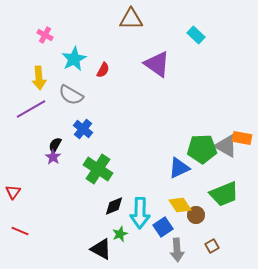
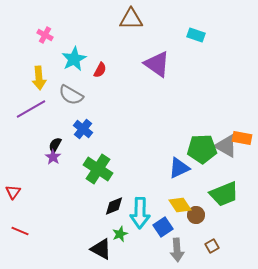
cyan rectangle: rotated 24 degrees counterclockwise
red semicircle: moved 3 px left
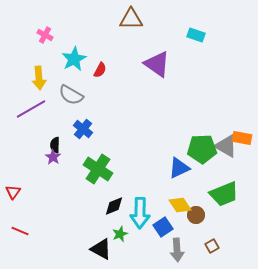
black semicircle: rotated 28 degrees counterclockwise
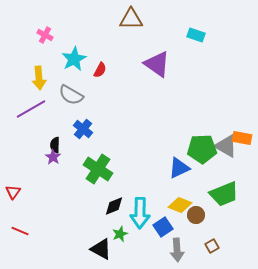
yellow diamond: rotated 35 degrees counterclockwise
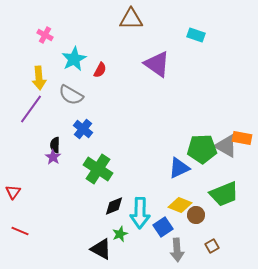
purple line: rotated 24 degrees counterclockwise
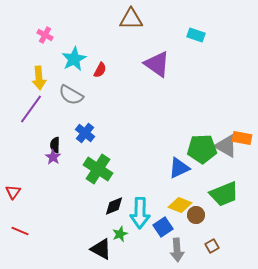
blue cross: moved 2 px right, 4 px down
